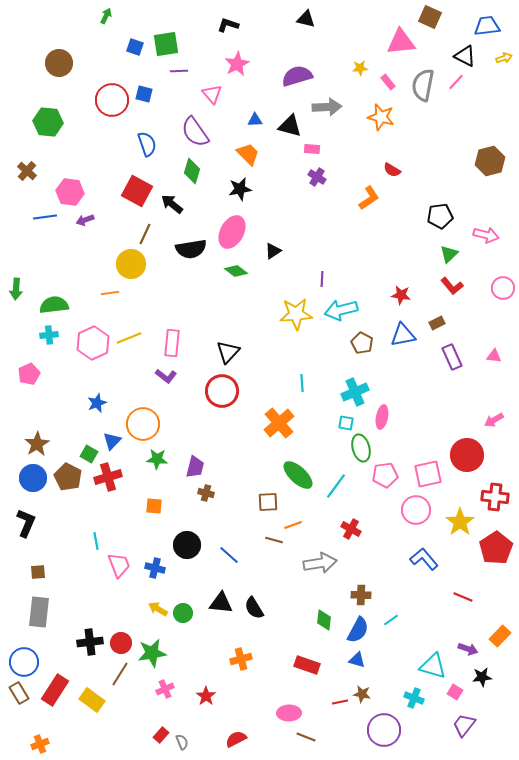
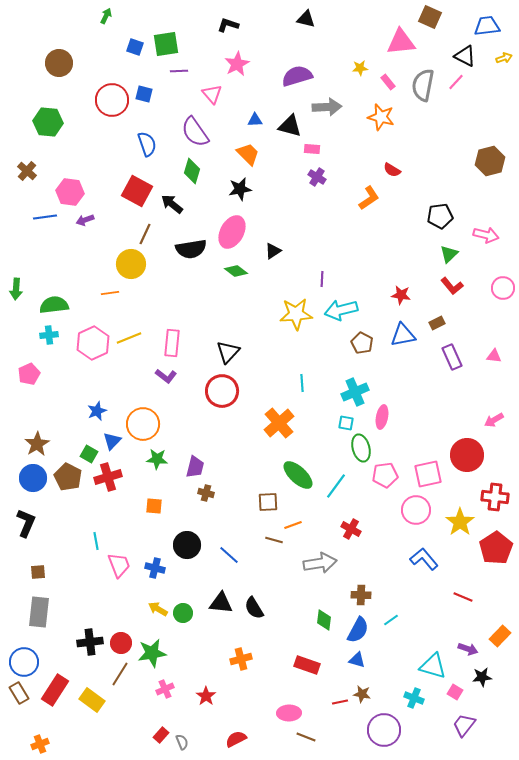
blue star at (97, 403): moved 8 px down
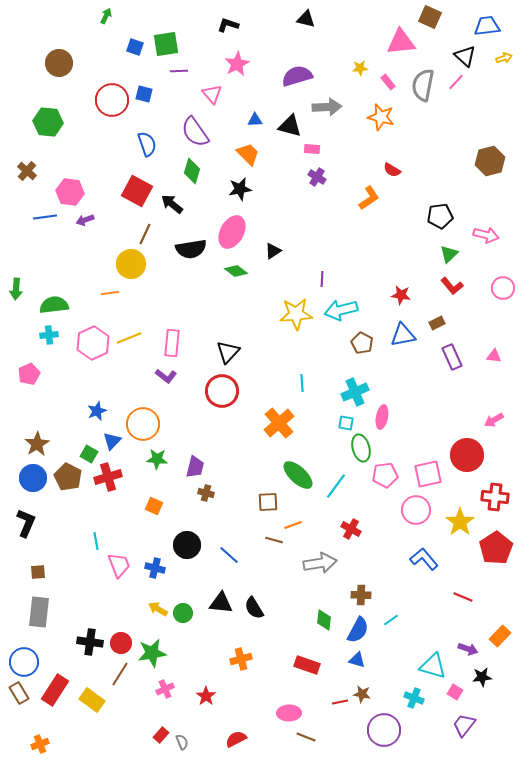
black triangle at (465, 56): rotated 15 degrees clockwise
orange square at (154, 506): rotated 18 degrees clockwise
black cross at (90, 642): rotated 15 degrees clockwise
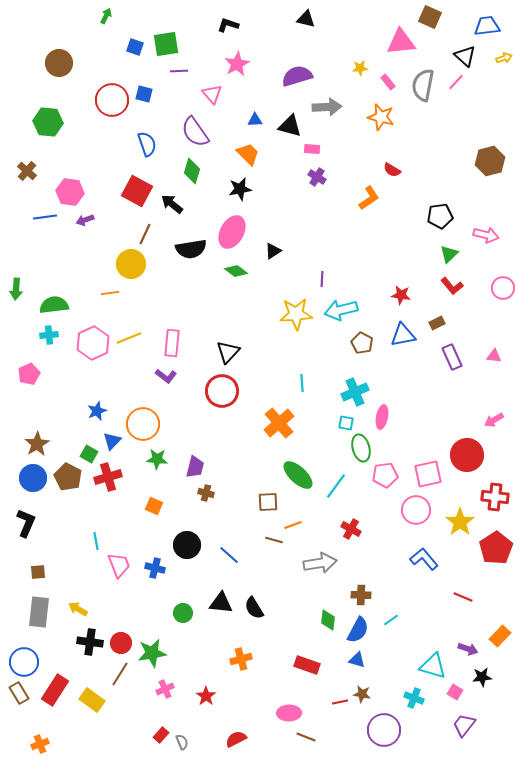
yellow arrow at (158, 609): moved 80 px left
green diamond at (324, 620): moved 4 px right
